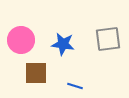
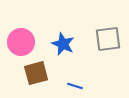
pink circle: moved 2 px down
blue star: rotated 15 degrees clockwise
brown square: rotated 15 degrees counterclockwise
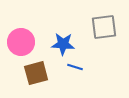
gray square: moved 4 px left, 12 px up
blue star: rotated 20 degrees counterclockwise
blue line: moved 19 px up
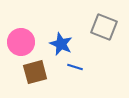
gray square: rotated 28 degrees clockwise
blue star: moved 2 px left; rotated 20 degrees clockwise
brown square: moved 1 px left, 1 px up
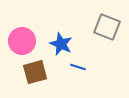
gray square: moved 3 px right
pink circle: moved 1 px right, 1 px up
blue line: moved 3 px right
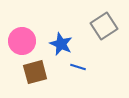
gray square: moved 3 px left, 1 px up; rotated 36 degrees clockwise
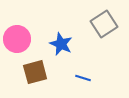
gray square: moved 2 px up
pink circle: moved 5 px left, 2 px up
blue line: moved 5 px right, 11 px down
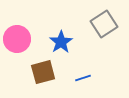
blue star: moved 2 px up; rotated 15 degrees clockwise
brown square: moved 8 px right
blue line: rotated 35 degrees counterclockwise
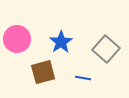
gray square: moved 2 px right, 25 px down; rotated 16 degrees counterclockwise
blue line: rotated 28 degrees clockwise
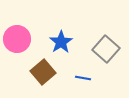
brown square: rotated 25 degrees counterclockwise
